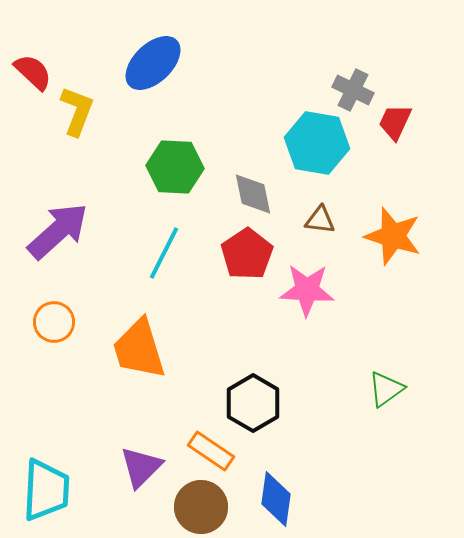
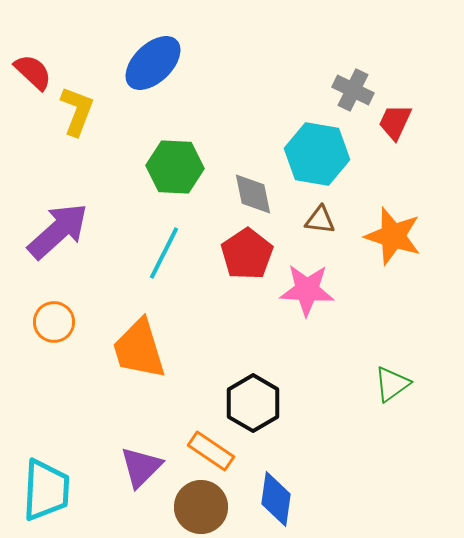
cyan hexagon: moved 11 px down
green triangle: moved 6 px right, 5 px up
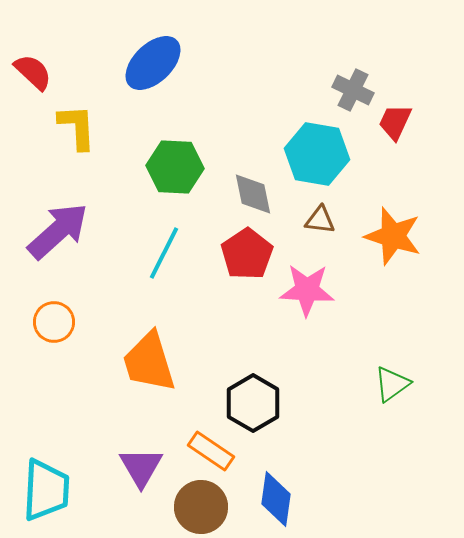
yellow L-shape: moved 16 px down; rotated 24 degrees counterclockwise
orange trapezoid: moved 10 px right, 13 px down
purple triangle: rotated 15 degrees counterclockwise
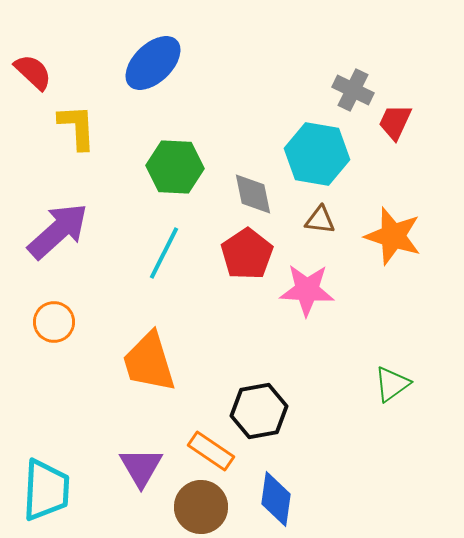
black hexagon: moved 6 px right, 8 px down; rotated 20 degrees clockwise
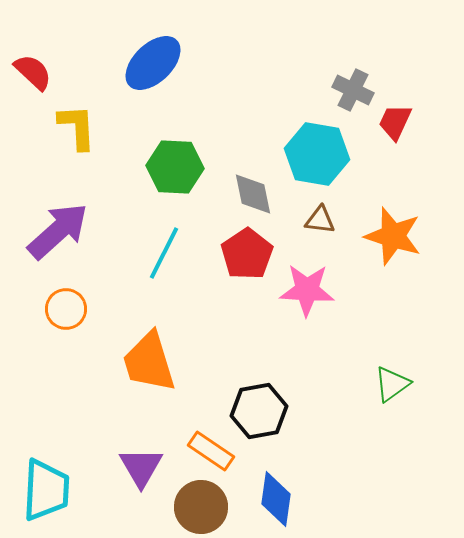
orange circle: moved 12 px right, 13 px up
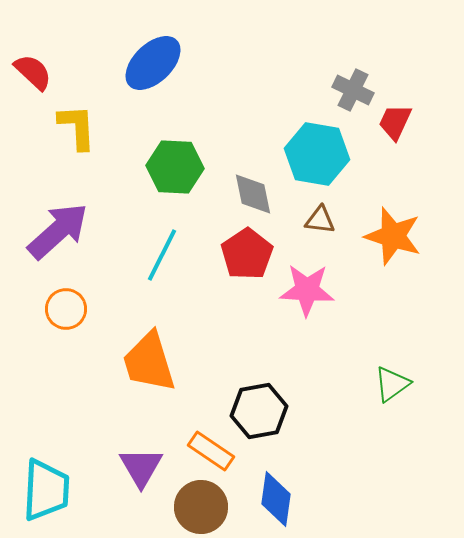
cyan line: moved 2 px left, 2 px down
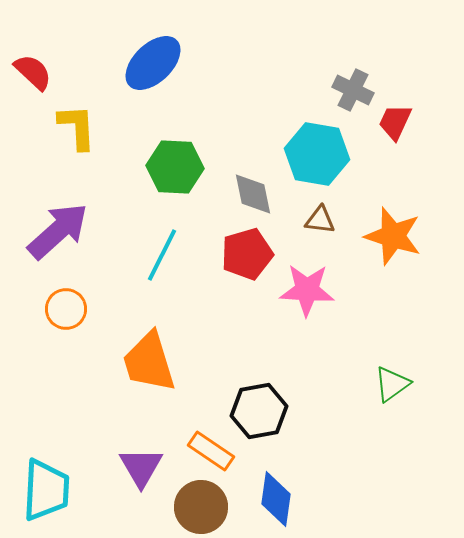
red pentagon: rotated 18 degrees clockwise
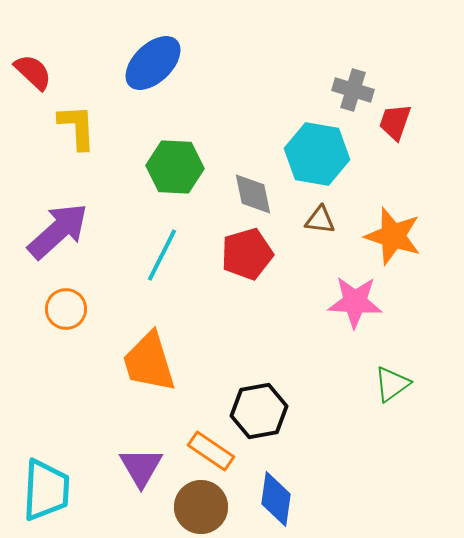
gray cross: rotated 9 degrees counterclockwise
red trapezoid: rotated 6 degrees counterclockwise
pink star: moved 48 px right, 12 px down
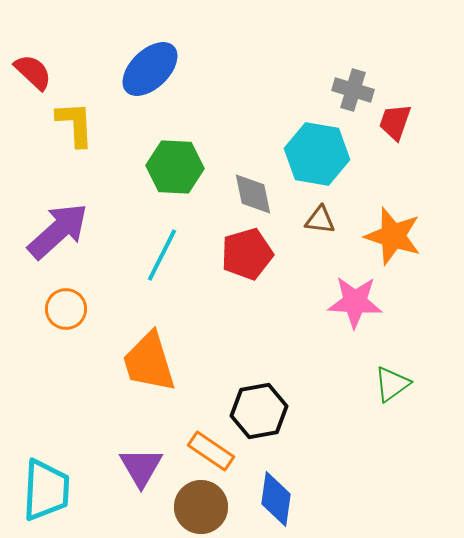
blue ellipse: moved 3 px left, 6 px down
yellow L-shape: moved 2 px left, 3 px up
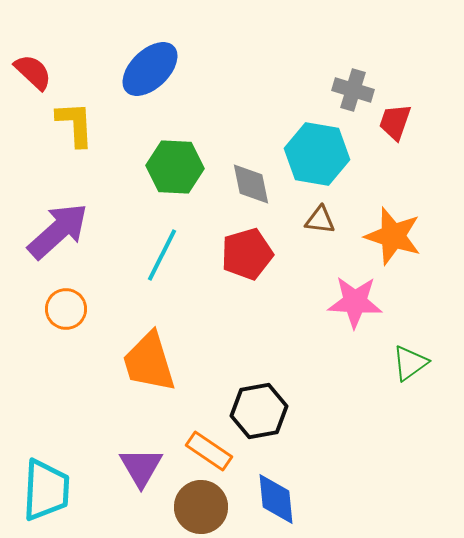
gray diamond: moved 2 px left, 10 px up
green triangle: moved 18 px right, 21 px up
orange rectangle: moved 2 px left
blue diamond: rotated 14 degrees counterclockwise
